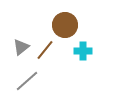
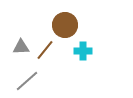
gray triangle: rotated 36 degrees clockwise
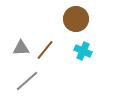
brown circle: moved 11 px right, 6 px up
gray triangle: moved 1 px down
cyan cross: rotated 24 degrees clockwise
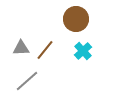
cyan cross: rotated 24 degrees clockwise
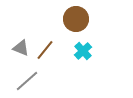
gray triangle: rotated 24 degrees clockwise
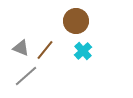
brown circle: moved 2 px down
gray line: moved 1 px left, 5 px up
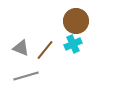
cyan cross: moved 10 px left, 7 px up; rotated 18 degrees clockwise
gray line: rotated 25 degrees clockwise
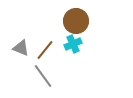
gray line: moved 17 px right; rotated 70 degrees clockwise
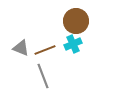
brown line: rotated 30 degrees clockwise
gray line: rotated 15 degrees clockwise
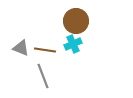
brown line: rotated 30 degrees clockwise
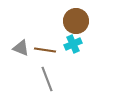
gray line: moved 4 px right, 3 px down
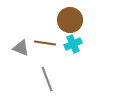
brown circle: moved 6 px left, 1 px up
brown line: moved 7 px up
